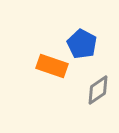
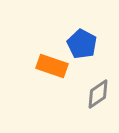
gray diamond: moved 4 px down
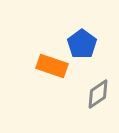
blue pentagon: rotated 8 degrees clockwise
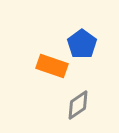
gray diamond: moved 20 px left, 11 px down
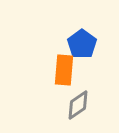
orange rectangle: moved 12 px right, 4 px down; rotated 76 degrees clockwise
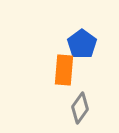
gray diamond: moved 2 px right, 3 px down; rotated 20 degrees counterclockwise
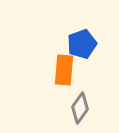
blue pentagon: rotated 16 degrees clockwise
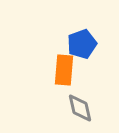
gray diamond: rotated 48 degrees counterclockwise
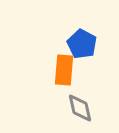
blue pentagon: rotated 24 degrees counterclockwise
